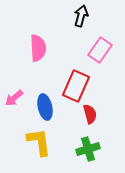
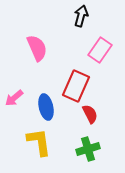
pink semicircle: moved 1 px left; rotated 20 degrees counterclockwise
blue ellipse: moved 1 px right
red semicircle: rotated 12 degrees counterclockwise
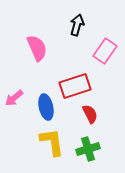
black arrow: moved 4 px left, 9 px down
pink rectangle: moved 5 px right, 1 px down
red rectangle: moved 1 px left; rotated 48 degrees clockwise
yellow L-shape: moved 13 px right
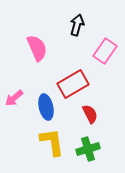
red rectangle: moved 2 px left, 2 px up; rotated 12 degrees counterclockwise
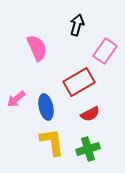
red rectangle: moved 6 px right, 2 px up
pink arrow: moved 2 px right, 1 px down
red semicircle: rotated 90 degrees clockwise
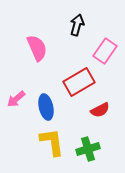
red semicircle: moved 10 px right, 4 px up
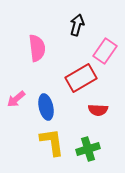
pink semicircle: rotated 16 degrees clockwise
red rectangle: moved 2 px right, 4 px up
red semicircle: moved 2 px left; rotated 30 degrees clockwise
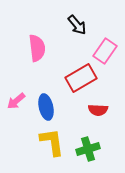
black arrow: rotated 125 degrees clockwise
pink arrow: moved 2 px down
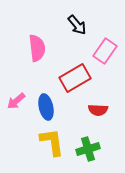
red rectangle: moved 6 px left
